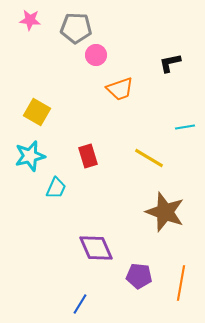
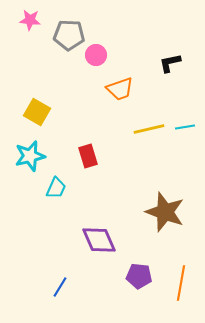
gray pentagon: moved 7 px left, 7 px down
yellow line: moved 29 px up; rotated 44 degrees counterclockwise
purple diamond: moved 3 px right, 8 px up
blue line: moved 20 px left, 17 px up
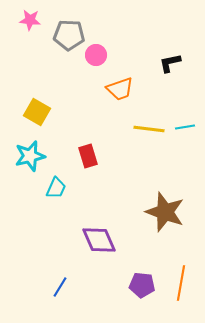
yellow line: rotated 20 degrees clockwise
purple pentagon: moved 3 px right, 9 px down
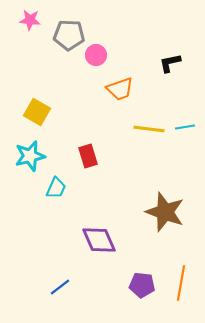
blue line: rotated 20 degrees clockwise
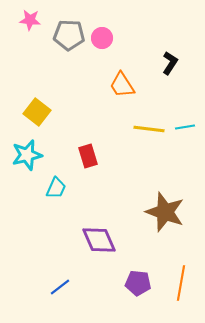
pink circle: moved 6 px right, 17 px up
black L-shape: rotated 135 degrees clockwise
orange trapezoid: moved 2 px right, 4 px up; rotated 76 degrees clockwise
yellow square: rotated 8 degrees clockwise
cyan star: moved 3 px left, 1 px up
purple pentagon: moved 4 px left, 2 px up
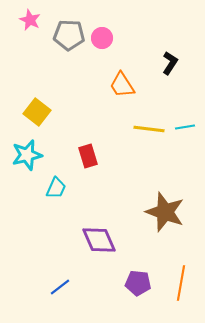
pink star: rotated 20 degrees clockwise
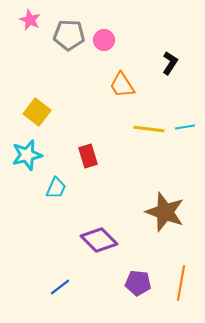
pink circle: moved 2 px right, 2 px down
purple diamond: rotated 21 degrees counterclockwise
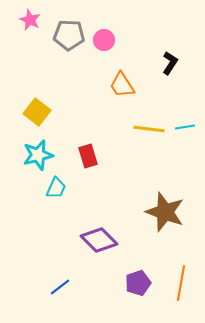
cyan star: moved 11 px right
purple pentagon: rotated 25 degrees counterclockwise
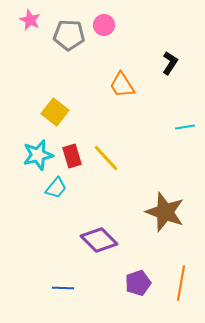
pink circle: moved 15 px up
yellow square: moved 18 px right
yellow line: moved 43 px left, 29 px down; rotated 40 degrees clockwise
red rectangle: moved 16 px left
cyan trapezoid: rotated 15 degrees clockwise
blue line: moved 3 px right, 1 px down; rotated 40 degrees clockwise
